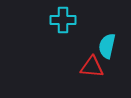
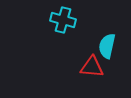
cyan cross: rotated 15 degrees clockwise
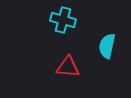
red triangle: moved 24 px left
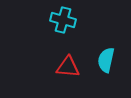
cyan semicircle: moved 1 px left, 14 px down
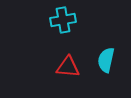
cyan cross: rotated 25 degrees counterclockwise
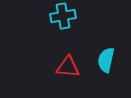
cyan cross: moved 4 px up
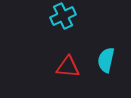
cyan cross: rotated 15 degrees counterclockwise
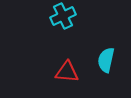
red triangle: moved 1 px left, 5 px down
